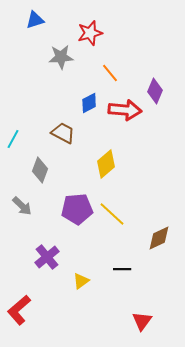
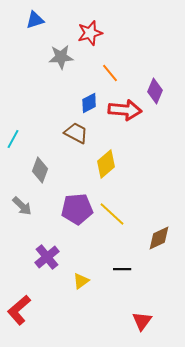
brown trapezoid: moved 13 px right
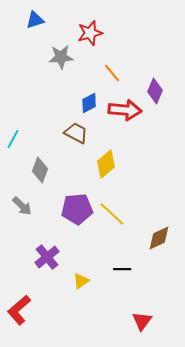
orange line: moved 2 px right
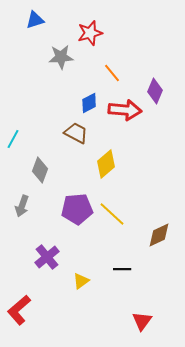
gray arrow: rotated 65 degrees clockwise
brown diamond: moved 3 px up
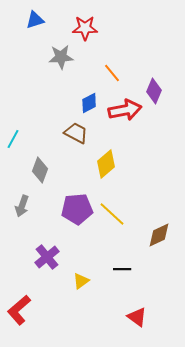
red star: moved 5 px left, 5 px up; rotated 15 degrees clockwise
purple diamond: moved 1 px left
red arrow: rotated 16 degrees counterclockwise
red triangle: moved 5 px left, 4 px up; rotated 30 degrees counterclockwise
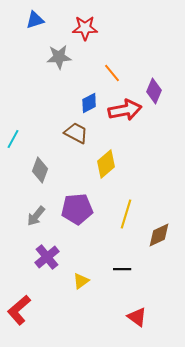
gray star: moved 2 px left
gray arrow: moved 14 px right, 10 px down; rotated 20 degrees clockwise
yellow line: moved 14 px right; rotated 64 degrees clockwise
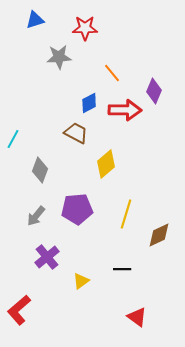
red arrow: rotated 12 degrees clockwise
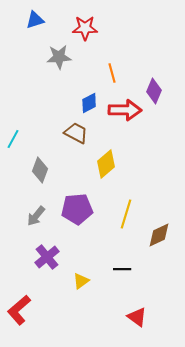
orange line: rotated 24 degrees clockwise
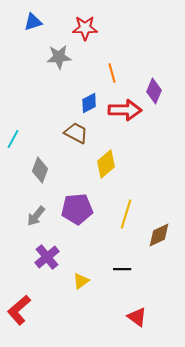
blue triangle: moved 2 px left, 2 px down
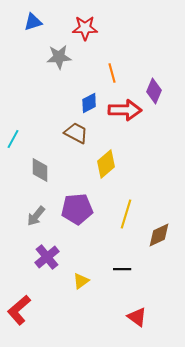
gray diamond: rotated 20 degrees counterclockwise
